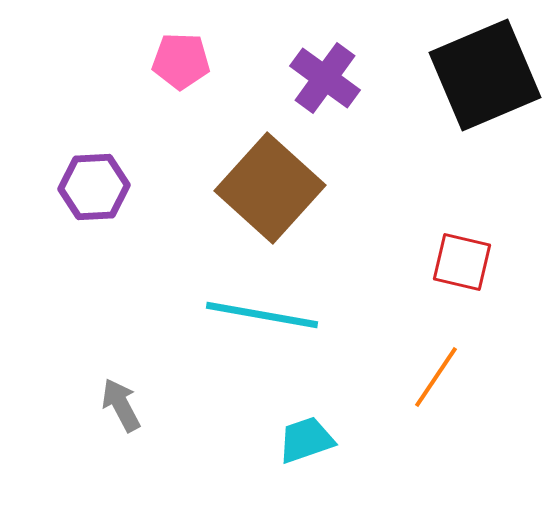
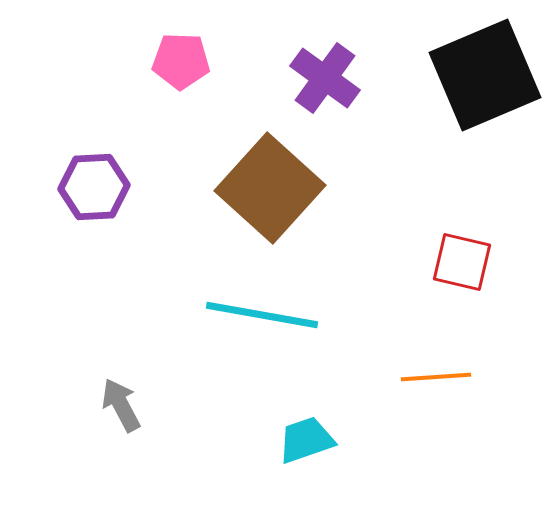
orange line: rotated 52 degrees clockwise
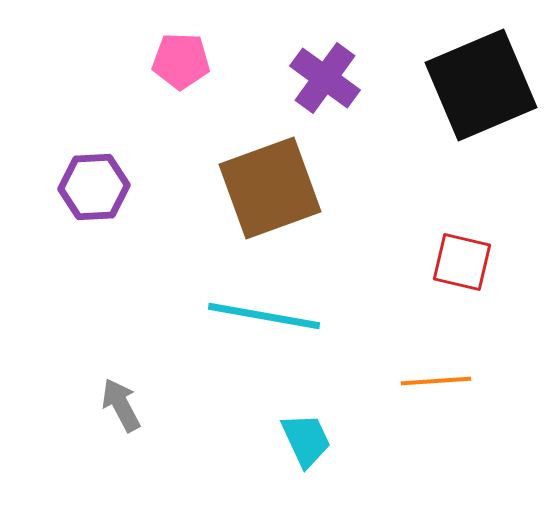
black square: moved 4 px left, 10 px down
brown square: rotated 28 degrees clockwise
cyan line: moved 2 px right, 1 px down
orange line: moved 4 px down
cyan trapezoid: rotated 84 degrees clockwise
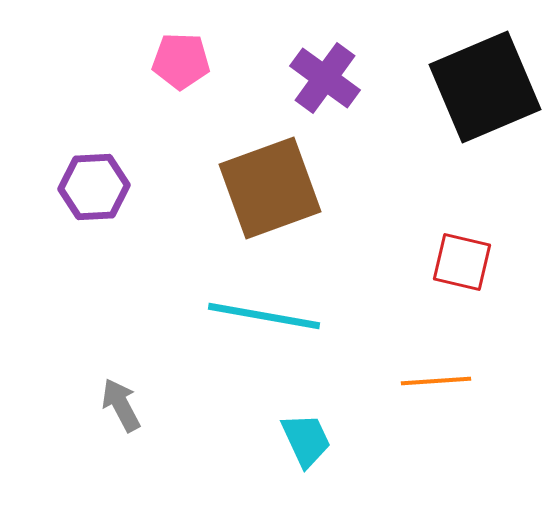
black square: moved 4 px right, 2 px down
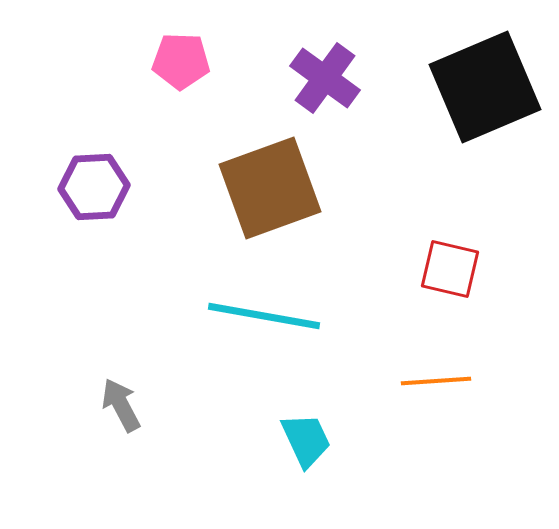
red square: moved 12 px left, 7 px down
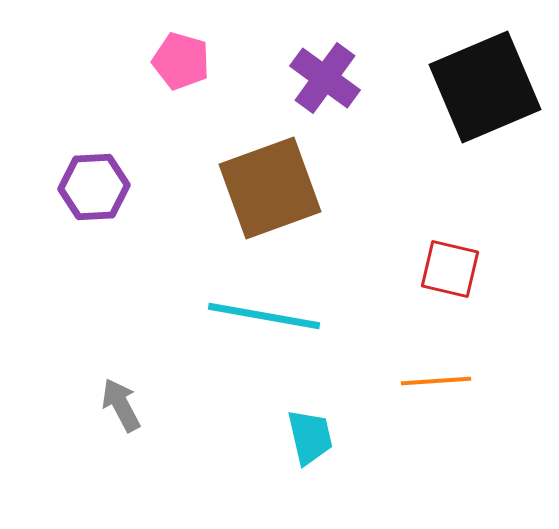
pink pentagon: rotated 14 degrees clockwise
cyan trapezoid: moved 4 px right, 3 px up; rotated 12 degrees clockwise
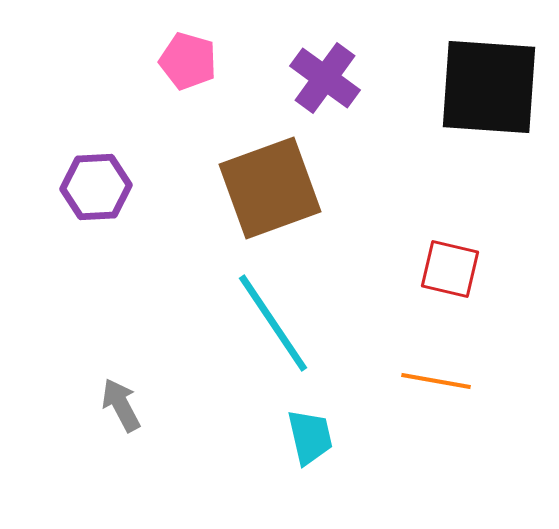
pink pentagon: moved 7 px right
black square: moved 4 px right; rotated 27 degrees clockwise
purple hexagon: moved 2 px right
cyan line: moved 9 px right, 7 px down; rotated 46 degrees clockwise
orange line: rotated 14 degrees clockwise
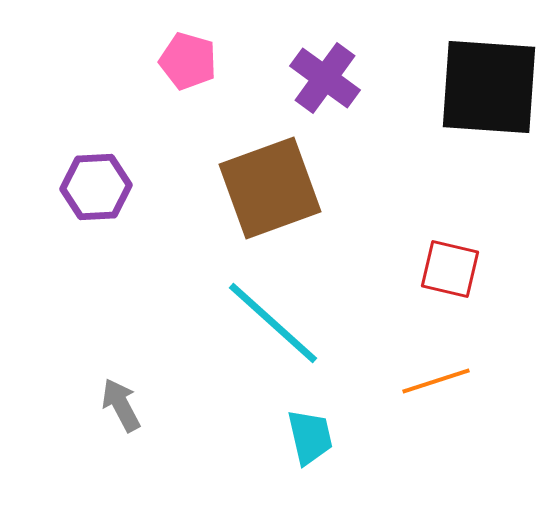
cyan line: rotated 14 degrees counterclockwise
orange line: rotated 28 degrees counterclockwise
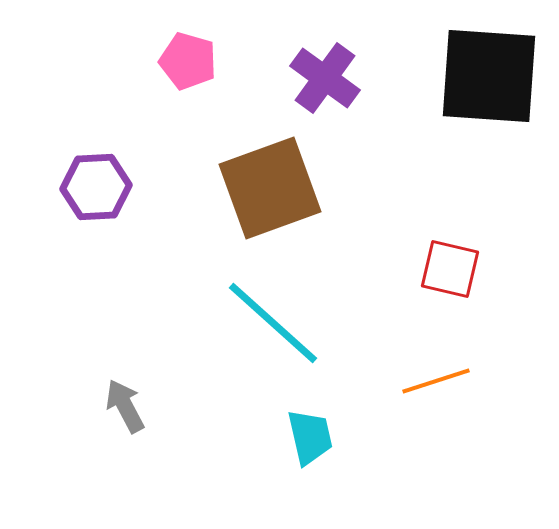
black square: moved 11 px up
gray arrow: moved 4 px right, 1 px down
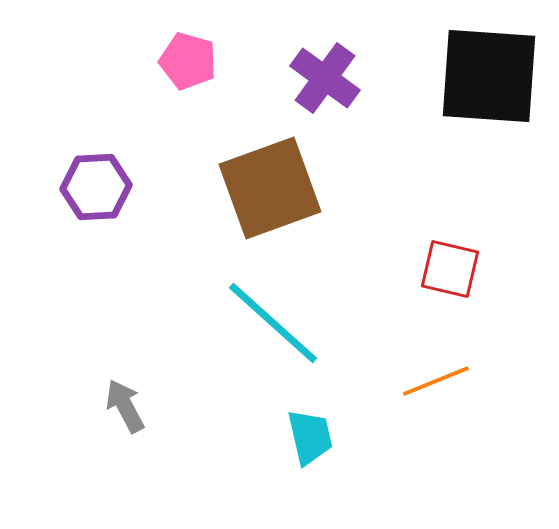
orange line: rotated 4 degrees counterclockwise
